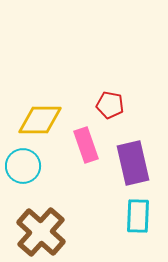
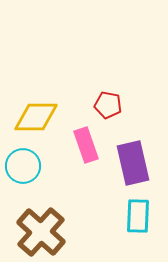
red pentagon: moved 2 px left
yellow diamond: moved 4 px left, 3 px up
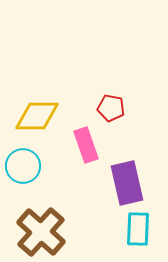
red pentagon: moved 3 px right, 3 px down
yellow diamond: moved 1 px right, 1 px up
purple rectangle: moved 6 px left, 20 px down
cyan rectangle: moved 13 px down
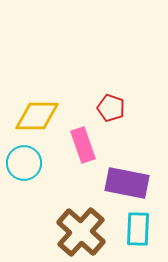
red pentagon: rotated 8 degrees clockwise
pink rectangle: moved 3 px left
cyan circle: moved 1 px right, 3 px up
purple rectangle: rotated 66 degrees counterclockwise
brown cross: moved 40 px right
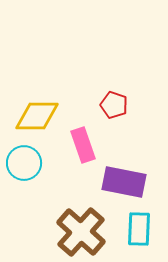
red pentagon: moved 3 px right, 3 px up
purple rectangle: moved 3 px left, 1 px up
cyan rectangle: moved 1 px right
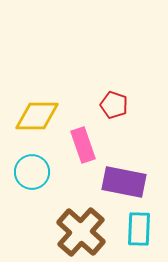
cyan circle: moved 8 px right, 9 px down
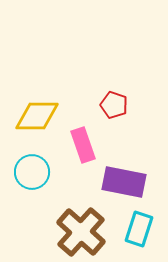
cyan rectangle: rotated 16 degrees clockwise
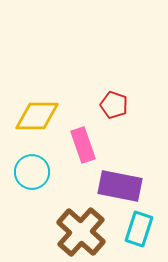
purple rectangle: moved 4 px left, 4 px down
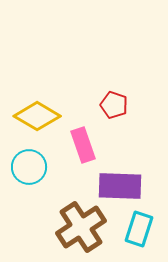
yellow diamond: rotated 30 degrees clockwise
cyan circle: moved 3 px left, 5 px up
purple rectangle: rotated 9 degrees counterclockwise
brown cross: moved 5 px up; rotated 15 degrees clockwise
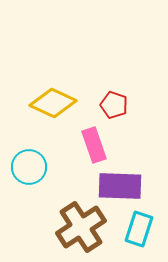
yellow diamond: moved 16 px right, 13 px up; rotated 6 degrees counterclockwise
pink rectangle: moved 11 px right
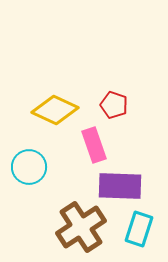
yellow diamond: moved 2 px right, 7 px down
